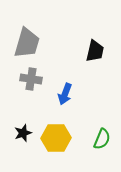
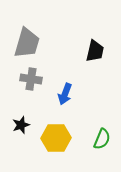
black star: moved 2 px left, 8 px up
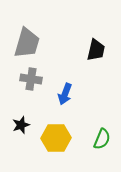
black trapezoid: moved 1 px right, 1 px up
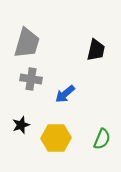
blue arrow: rotated 30 degrees clockwise
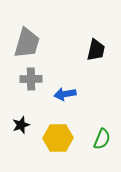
gray cross: rotated 10 degrees counterclockwise
blue arrow: rotated 30 degrees clockwise
yellow hexagon: moved 2 px right
